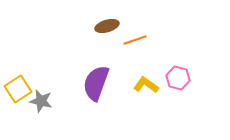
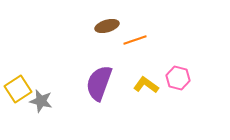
purple semicircle: moved 3 px right
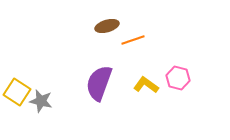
orange line: moved 2 px left
yellow square: moved 1 px left, 3 px down; rotated 24 degrees counterclockwise
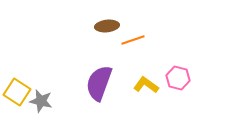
brown ellipse: rotated 10 degrees clockwise
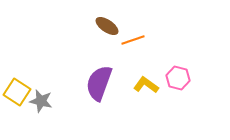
brown ellipse: rotated 40 degrees clockwise
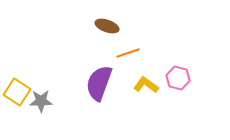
brown ellipse: rotated 15 degrees counterclockwise
orange line: moved 5 px left, 13 px down
gray star: rotated 15 degrees counterclockwise
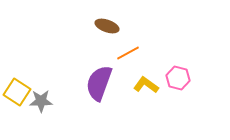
orange line: rotated 10 degrees counterclockwise
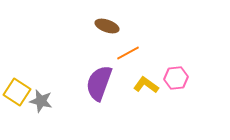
pink hexagon: moved 2 px left; rotated 20 degrees counterclockwise
gray star: rotated 15 degrees clockwise
